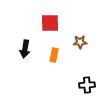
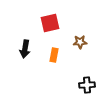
red square: rotated 12 degrees counterclockwise
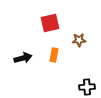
brown star: moved 1 px left, 2 px up
black arrow: moved 2 px left, 9 px down; rotated 114 degrees counterclockwise
black cross: moved 2 px down
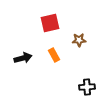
orange rectangle: rotated 40 degrees counterclockwise
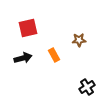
red square: moved 22 px left, 5 px down
black cross: rotated 28 degrees counterclockwise
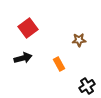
red square: rotated 24 degrees counterclockwise
orange rectangle: moved 5 px right, 9 px down
black cross: moved 1 px up
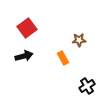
red square: moved 1 px left
black arrow: moved 1 px right, 2 px up
orange rectangle: moved 4 px right, 6 px up
